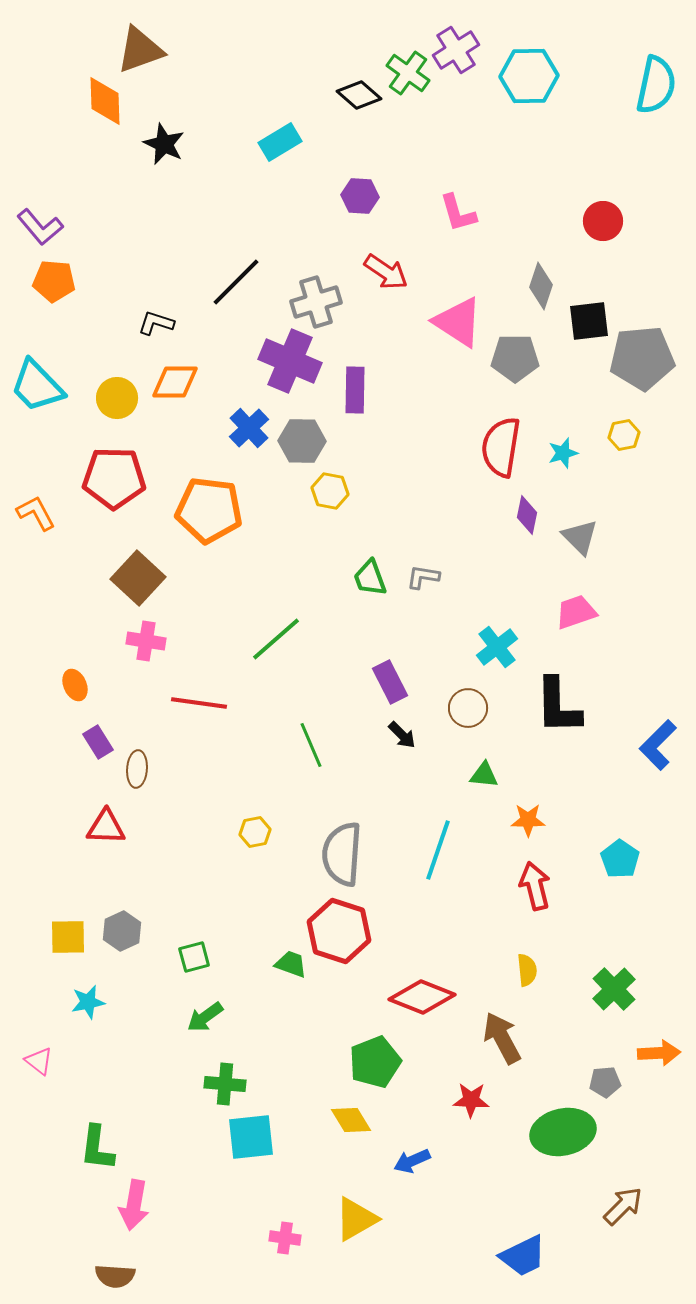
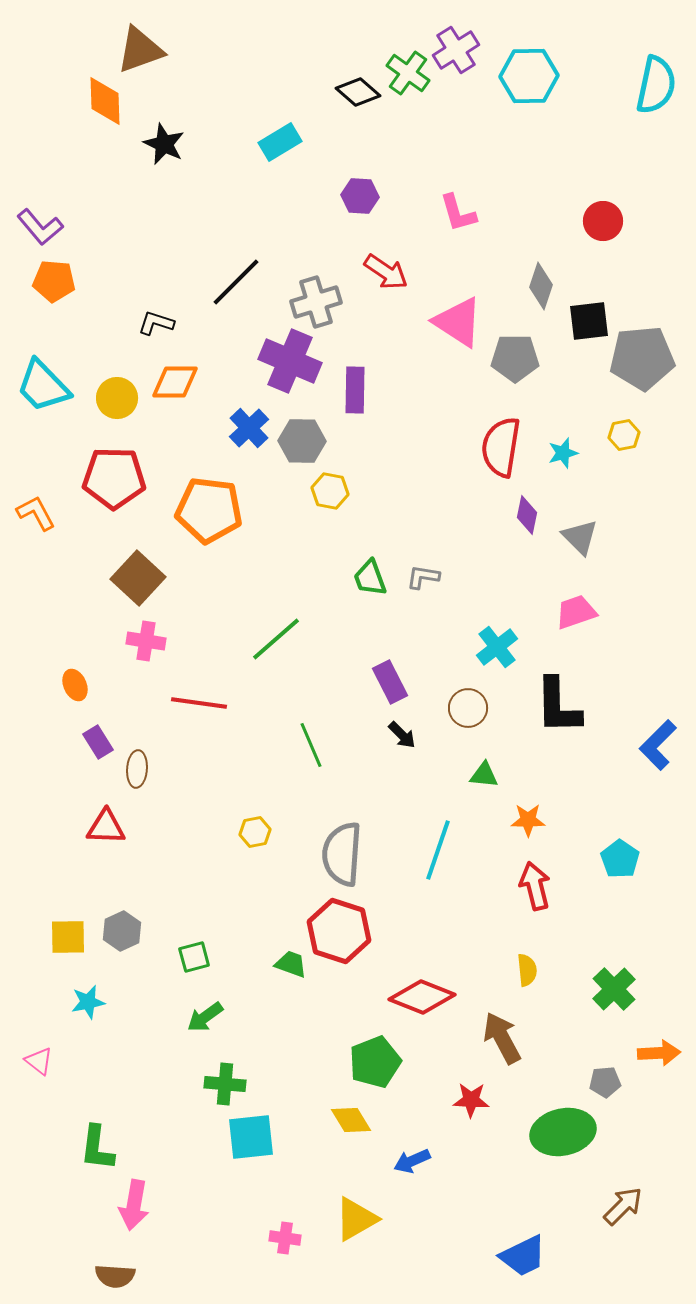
black diamond at (359, 95): moved 1 px left, 3 px up
cyan trapezoid at (37, 386): moved 6 px right
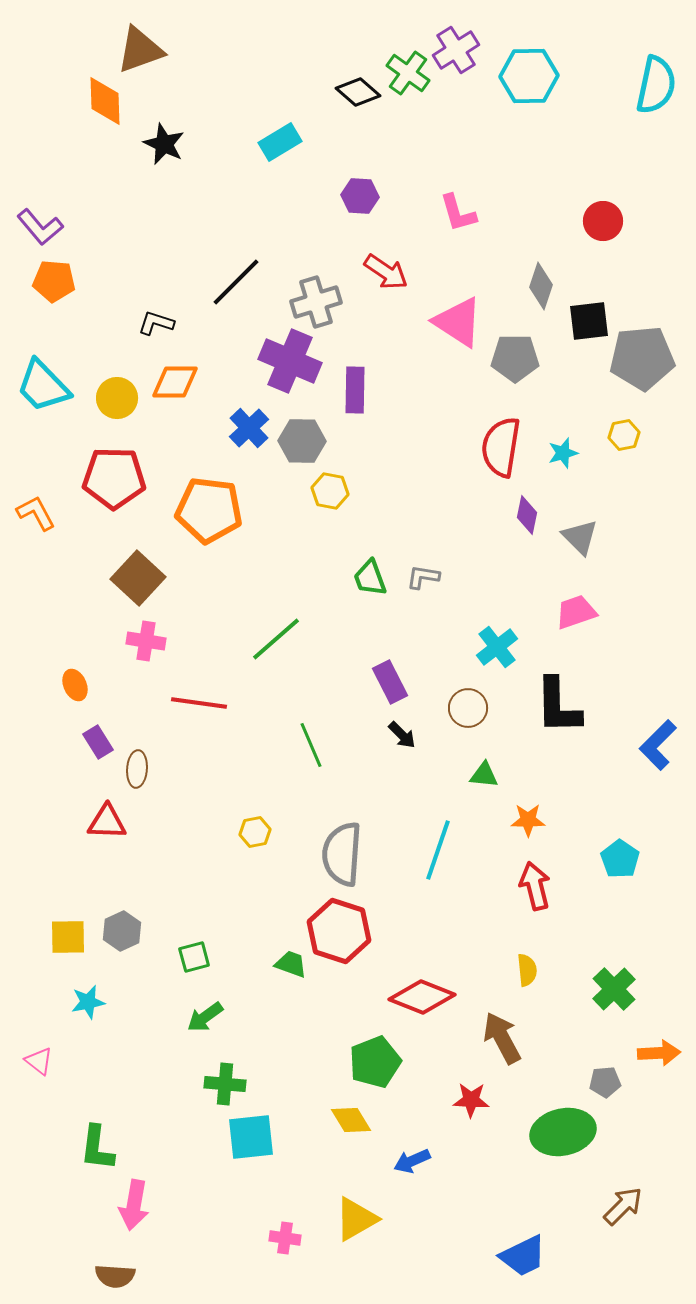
red triangle at (106, 827): moved 1 px right, 5 px up
